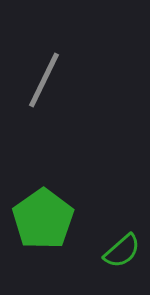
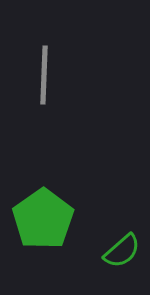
gray line: moved 5 px up; rotated 24 degrees counterclockwise
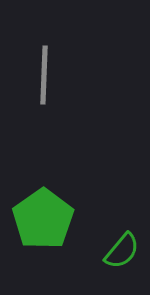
green semicircle: rotated 9 degrees counterclockwise
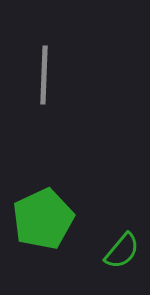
green pentagon: rotated 10 degrees clockwise
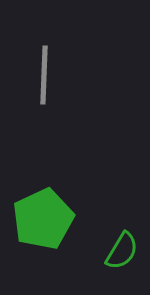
green semicircle: rotated 9 degrees counterclockwise
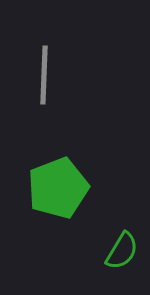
green pentagon: moved 15 px right, 31 px up; rotated 4 degrees clockwise
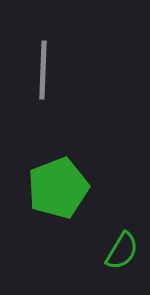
gray line: moved 1 px left, 5 px up
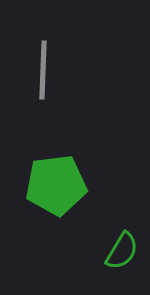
green pentagon: moved 2 px left, 3 px up; rotated 14 degrees clockwise
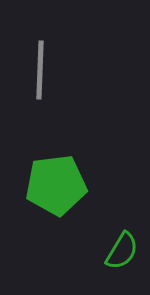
gray line: moved 3 px left
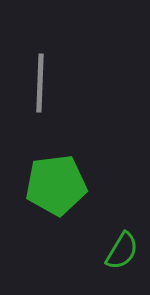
gray line: moved 13 px down
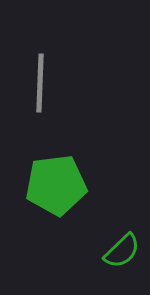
green semicircle: rotated 15 degrees clockwise
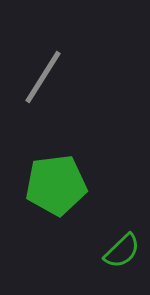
gray line: moved 3 px right, 6 px up; rotated 30 degrees clockwise
